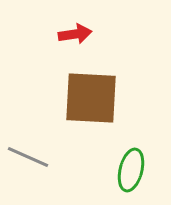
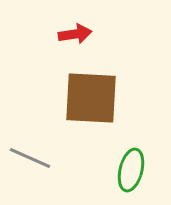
gray line: moved 2 px right, 1 px down
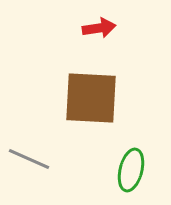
red arrow: moved 24 px right, 6 px up
gray line: moved 1 px left, 1 px down
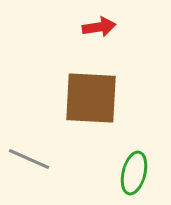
red arrow: moved 1 px up
green ellipse: moved 3 px right, 3 px down
